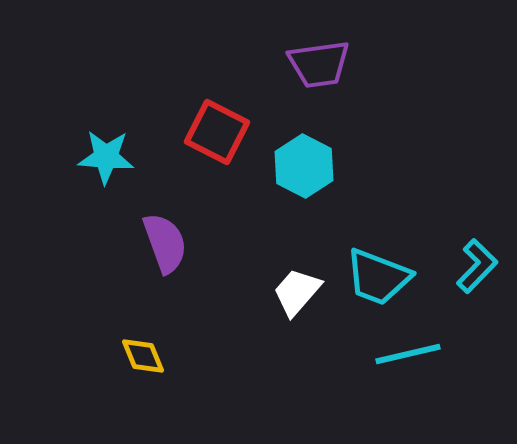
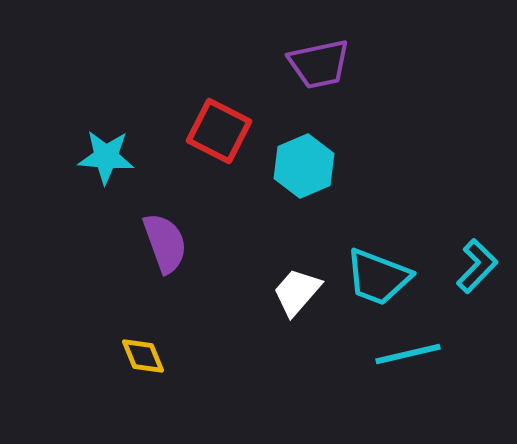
purple trapezoid: rotated 4 degrees counterclockwise
red square: moved 2 px right, 1 px up
cyan hexagon: rotated 10 degrees clockwise
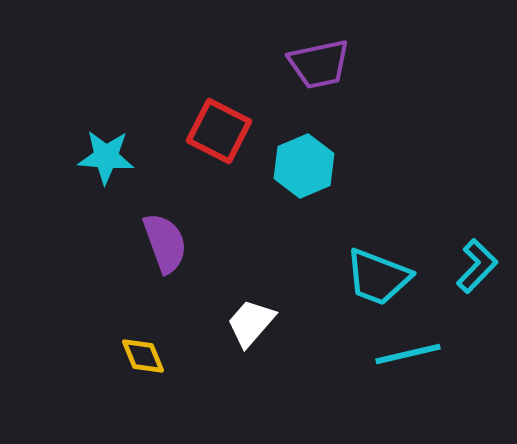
white trapezoid: moved 46 px left, 31 px down
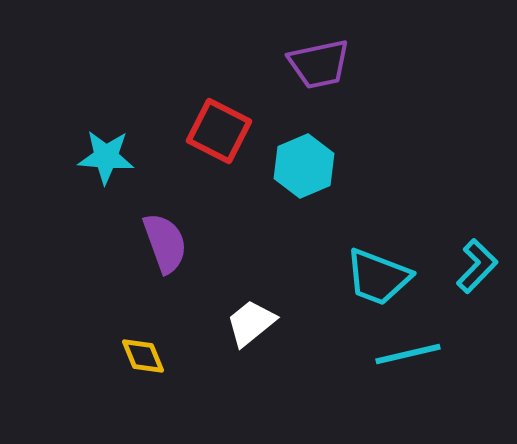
white trapezoid: rotated 10 degrees clockwise
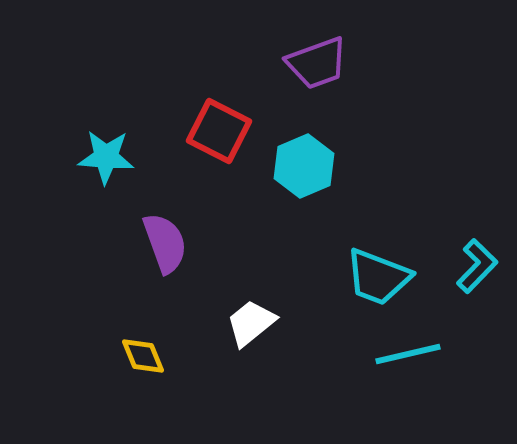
purple trapezoid: moved 2 px left, 1 px up; rotated 8 degrees counterclockwise
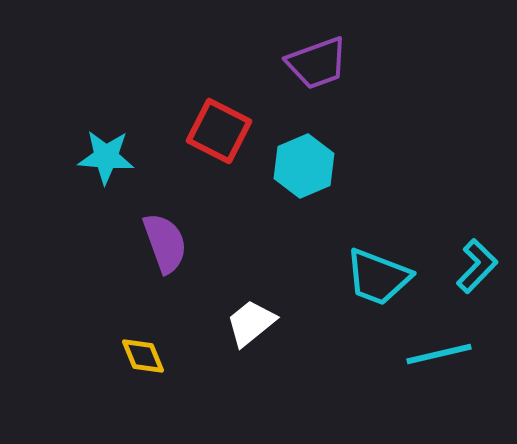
cyan line: moved 31 px right
